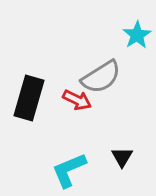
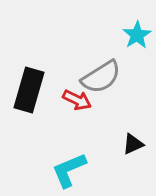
black rectangle: moved 8 px up
black triangle: moved 11 px right, 13 px up; rotated 35 degrees clockwise
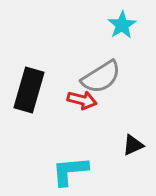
cyan star: moved 15 px left, 10 px up
red arrow: moved 5 px right; rotated 12 degrees counterclockwise
black triangle: moved 1 px down
cyan L-shape: moved 1 px right, 1 px down; rotated 18 degrees clockwise
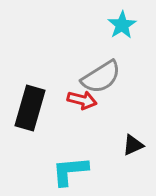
black rectangle: moved 1 px right, 18 px down
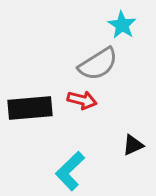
cyan star: rotated 8 degrees counterclockwise
gray semicircle: moved 3 px left, 13 px up
black rectangle: rotated 69 degrees clockwise
cyan L-shape: rotated 39 degrees counterclockwise
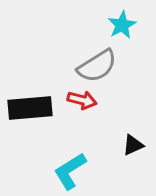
cyan star: rotated 12 degrees clockwise
gray semicircle: moved 1 px left, 2 px down
cyan L-shape: rotated 12 degrees clockwise
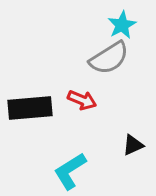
gray semicircle: moved 12 px right, 8 px up
red arrow: rotated 8 degrees clockwise
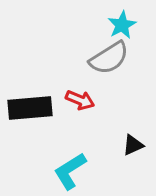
red arrow: moved 2 px left
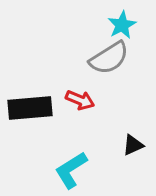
cyan L-shape: moved 1 px right, 1 px up
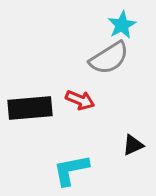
cyan L-shape: rotated 21 degrees clockwise
